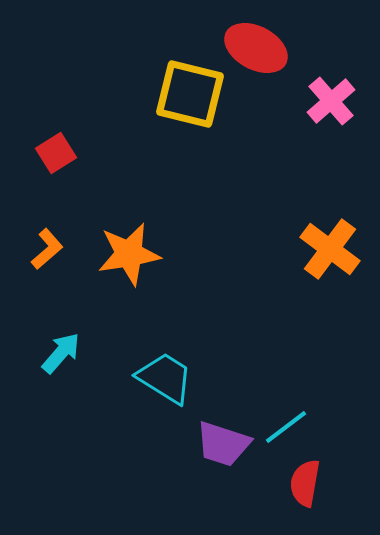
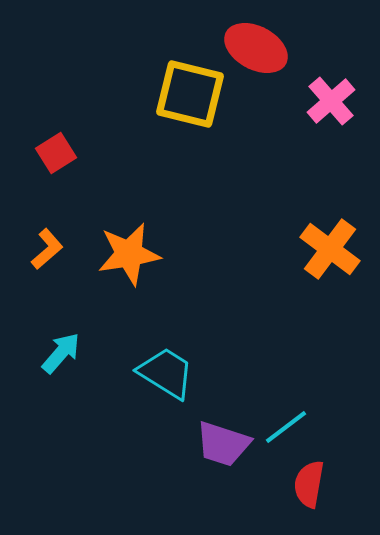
cyan trapezoid: moved 1 px right, 5 px up
red semicircle: moved 4 px right, 1 px down
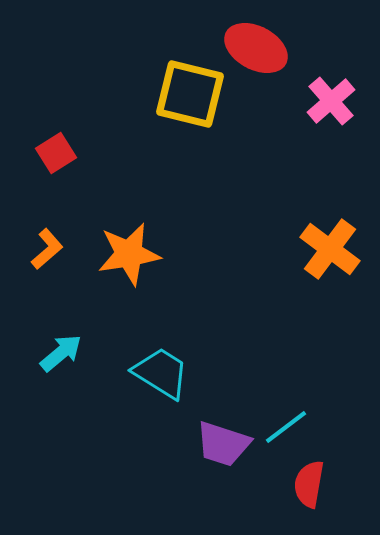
cyan arrow: rotated 9 degrees clockwise
cyan trapezoid: moved 5 px left
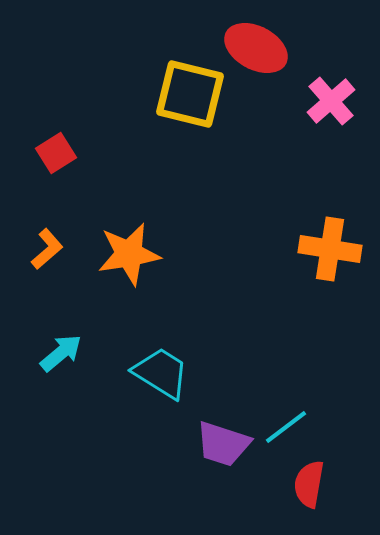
orange cross: rotated 28 degrees counterclockwise
